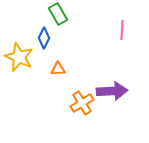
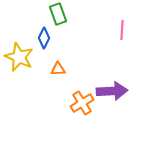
green rectangle: rotated 10 degrees clockwise
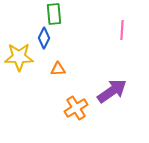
green rectangle: moved 4 px left; rotated 15 degrees clockwise
yellow star: rotated 24 degrees counterclockwise
purple arrow: rotated 32 degrees counterclockwise
orange cross: moved 6 px left, 5 px down
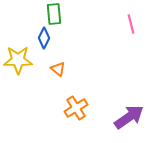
pink line: moved 9 px right, 6 px up; rotated 18 degrees counterclockwise
yellow star: moved 1 px left, 3 px down
orange triangle: rotated 42 degrees clockwise
purple arrow: moved 17 px right, 26 px down
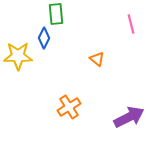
green rectangle: moved 2 px right
yellow star: moved 4 px up
orange triangle: moved 39 px right, 10 px up
orange cross: moved 7 px left, 1 px up
purple arrow: rotated 8 degrees clockwise
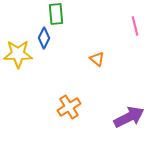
pink line: moved 4 px right, 2 px down
yellow star: moved 2 px up
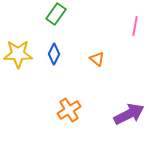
green rectangle: rotated 40 degrees clockwise
pink line: rotated 24 degrees clockwise
blue diamond: moved 10 px right, 16 px down
orange cross: moved 3 px down
purple arrow: moved 3 px up
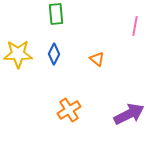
green rectangle: rotated 40 degrees counterclockwise
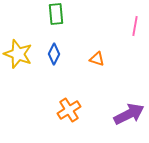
yellow star: rotated 20 degrees clockwise
orange triangle: rotated 21 degrees counterclockwise
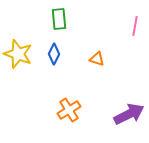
green rectangle: moved 3 px right, 5 px down
